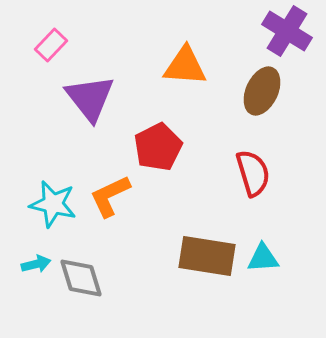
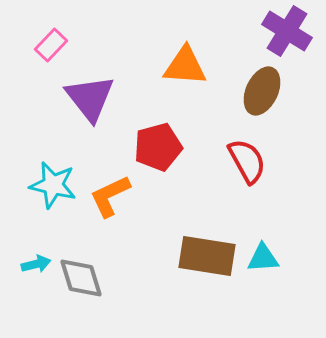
red pentagon: rotated 12 degrees clockwise
red semicircle: moved 6 px left, 12 px up; rotated 12 degrees counterclockwise
cyan star: moved 19 px up
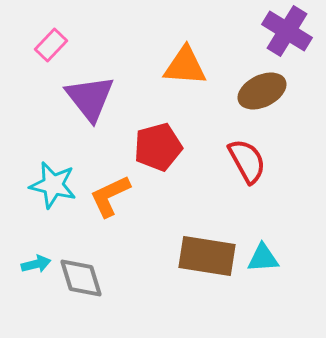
brown ellipse: rotated 39 degrees clockwise
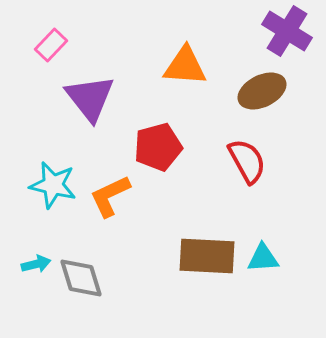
brown rectangle: rotated 6 degrees counterclockwise
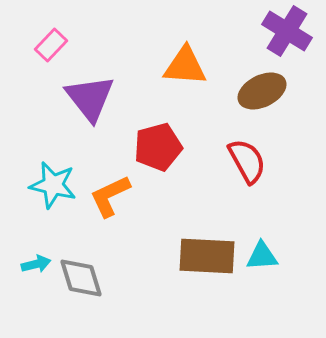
cyan triangle: moved 1 px left, 2 px up
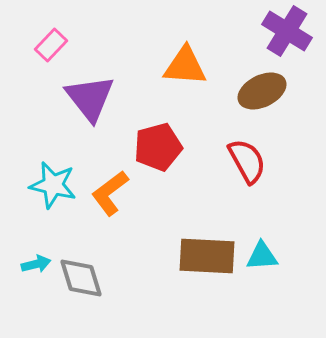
orange L-shape: moved 3 px up; rotated 12 degrees counterclockwise
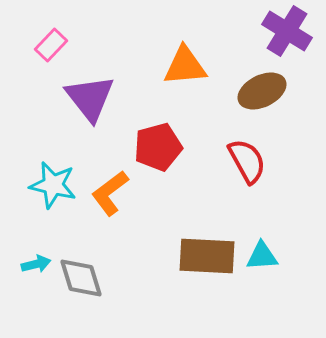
orange triangle: rotated 9 degrees counterclockwise
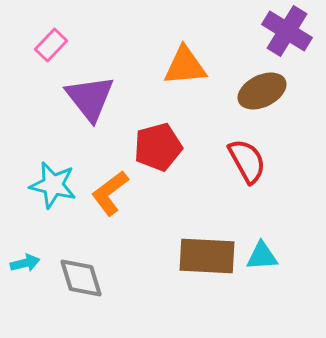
cyan arrow: moved 11 px left, 1 px up
